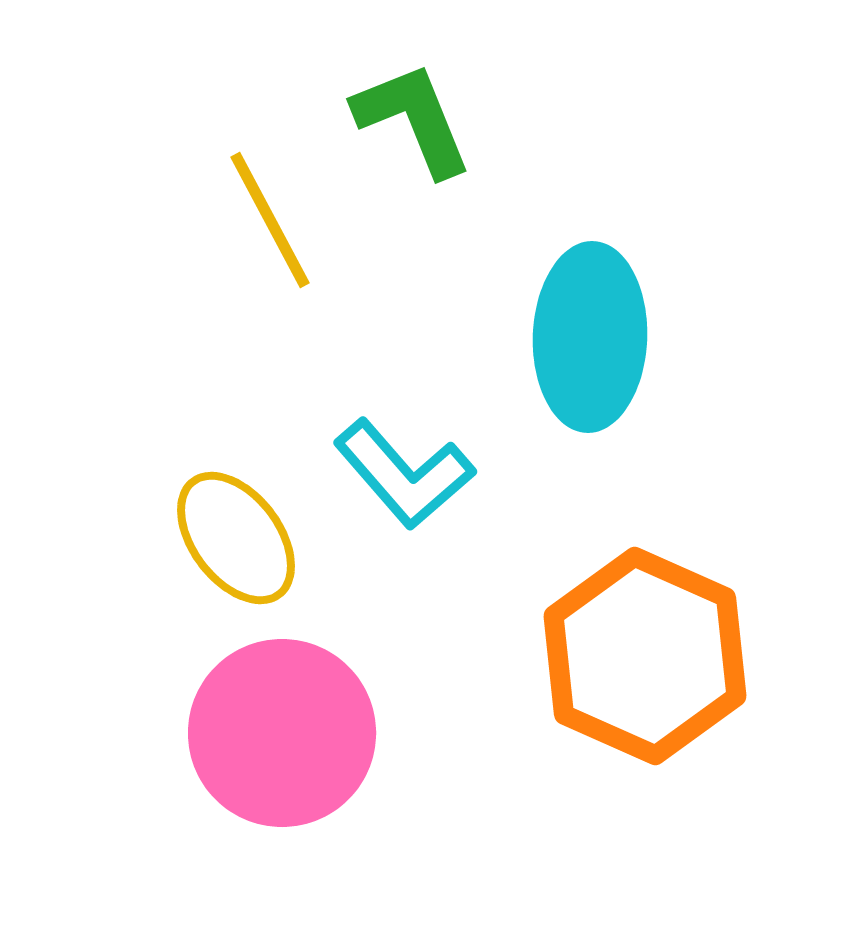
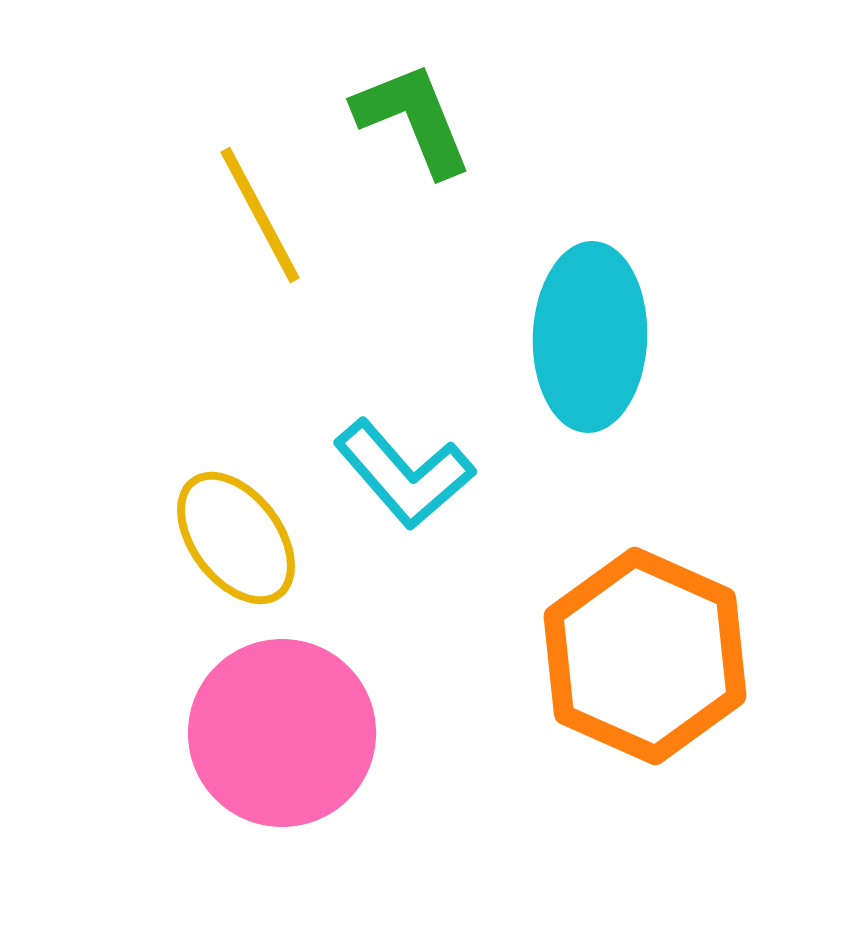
yellow line: moved 10 px left, 5 px up
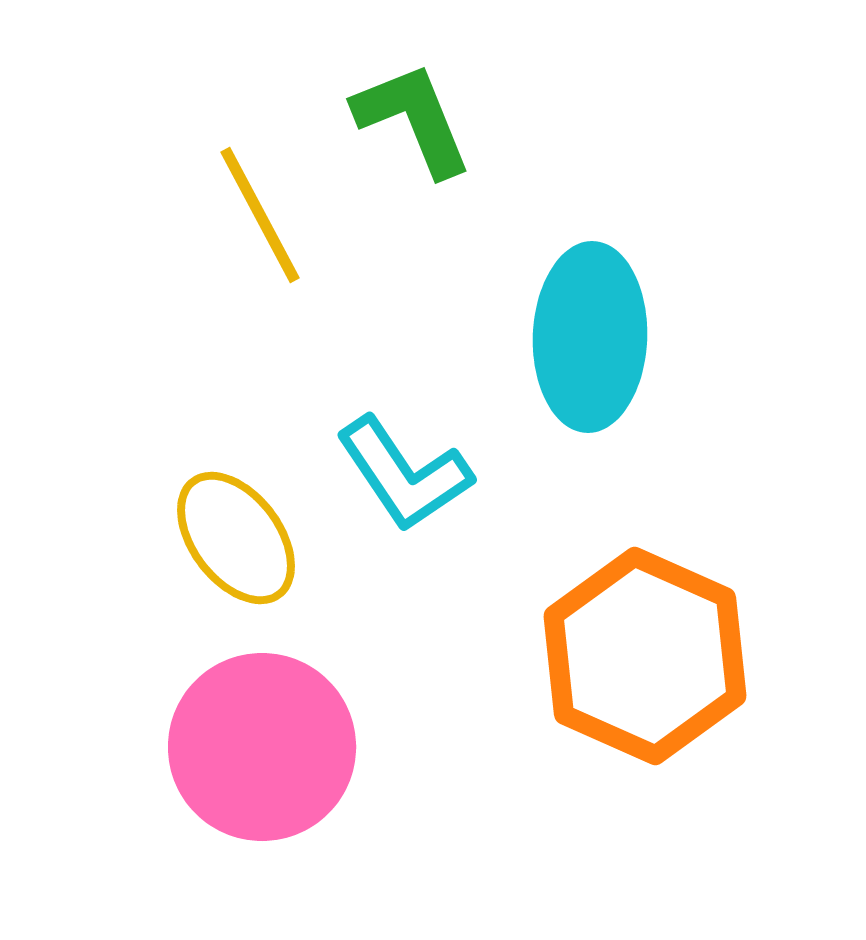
cyan L-shape: rotated 7 degrees clockwise
pink circle: moved 20 px left, 14 px down
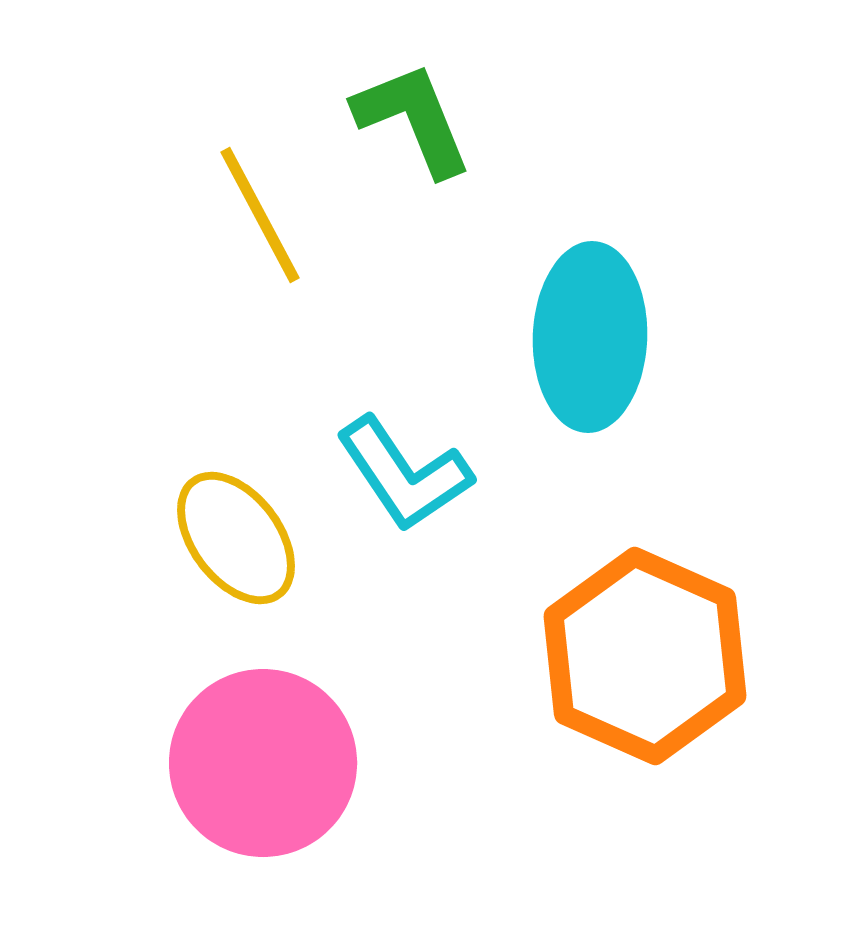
pink circle: moved 1 px right, 16 px down
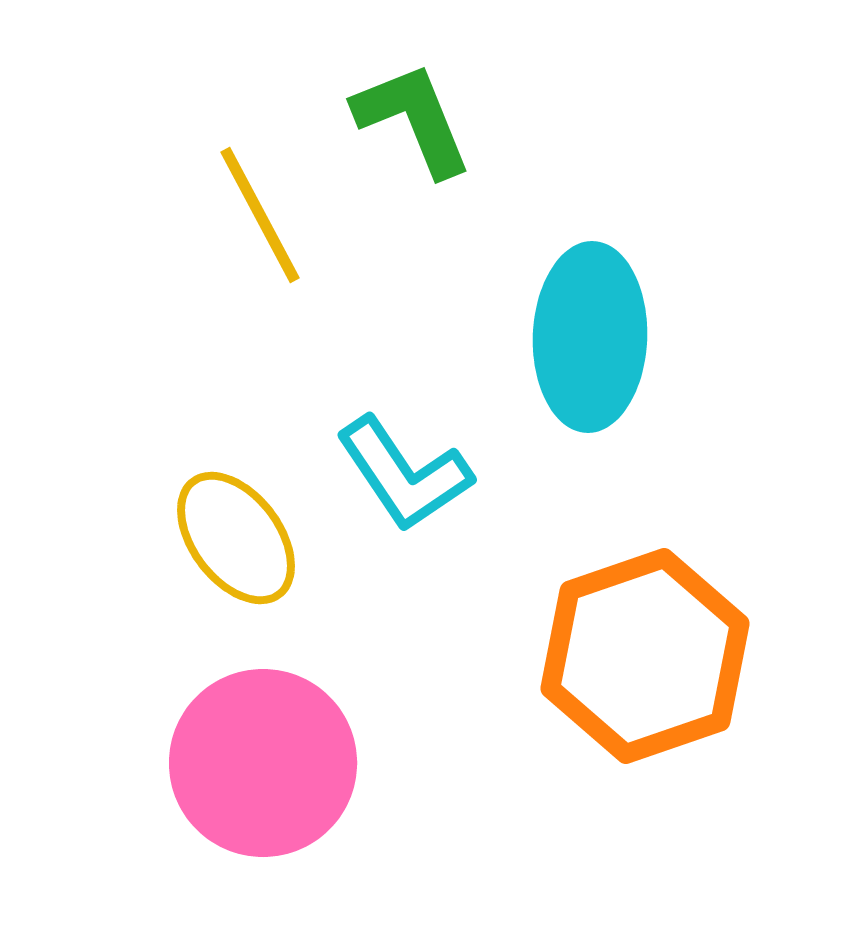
orange hexagon: rotated 17 degrees clockwise
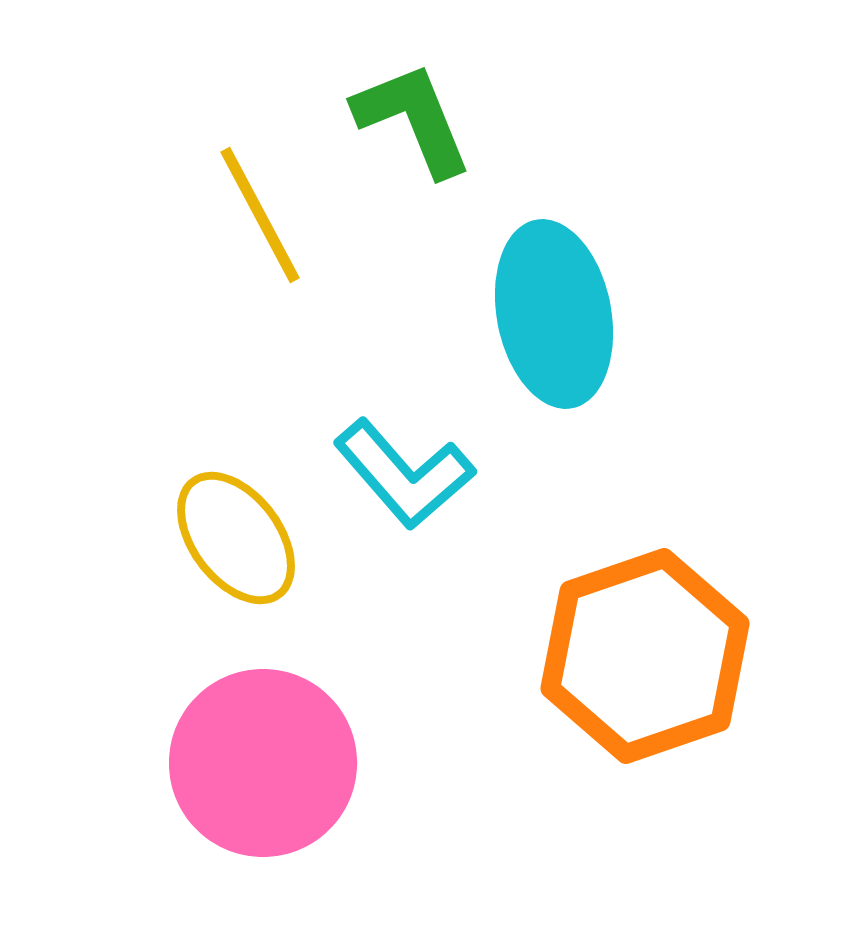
cyan ellipse: moved 36 px left, 23 px up; rotated 13 degrees counterclockwise
cyan L-shape: rotated 7 degrees counterclockwise
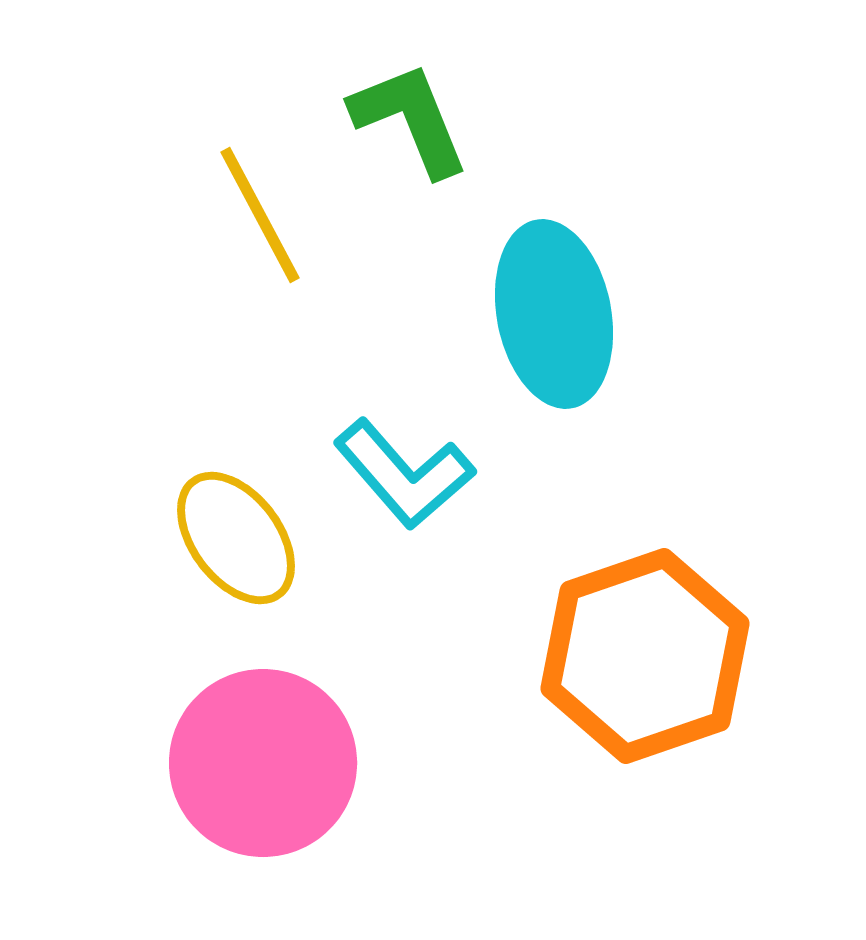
green L-shape: moved 3 px left
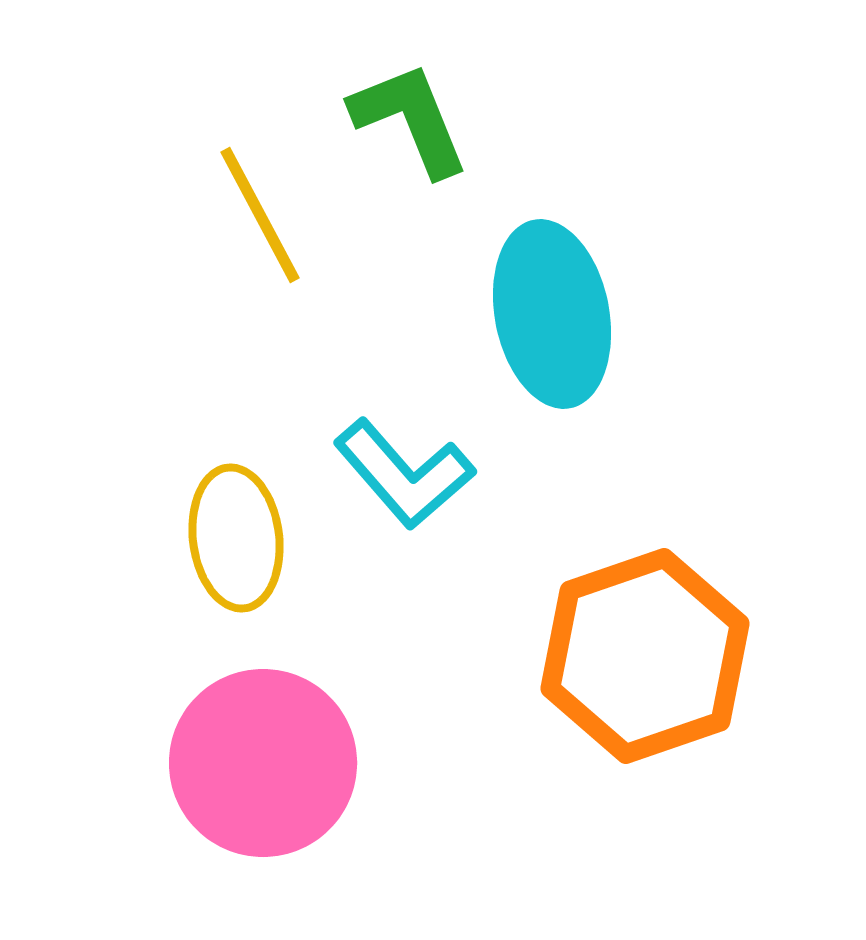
cyan ellipse: moved 2 px left
yellow ellipse: rotated 30 degrees clockwise
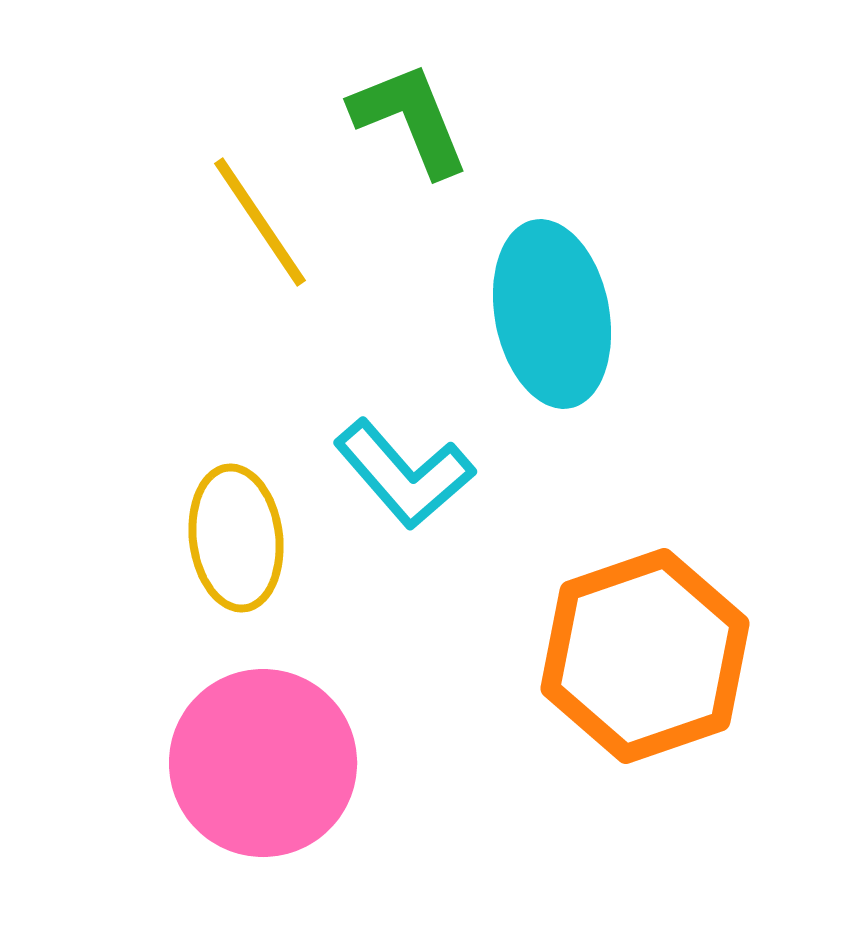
yellow line: moved 7 px down; rotated 6 degrees counterclockwise
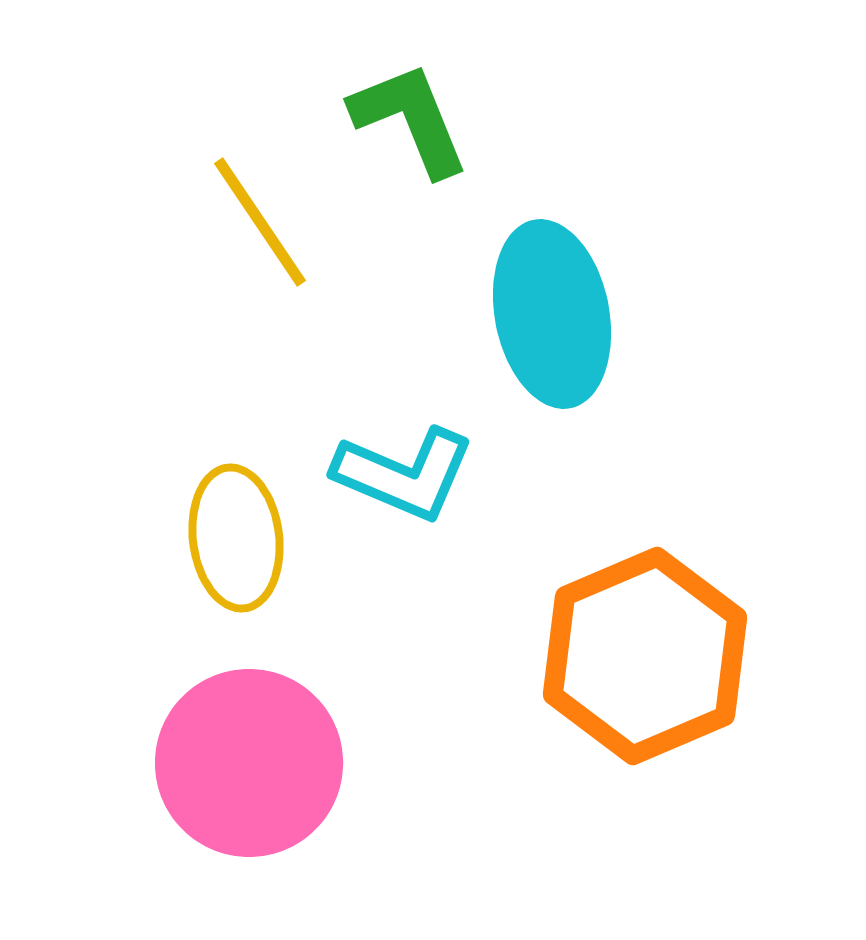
cyan L-shape: rotated 26 degrees counterclockwise
orange hexagon: rotated 4 degrees counterclockwise
pink circle: moved 14 px left
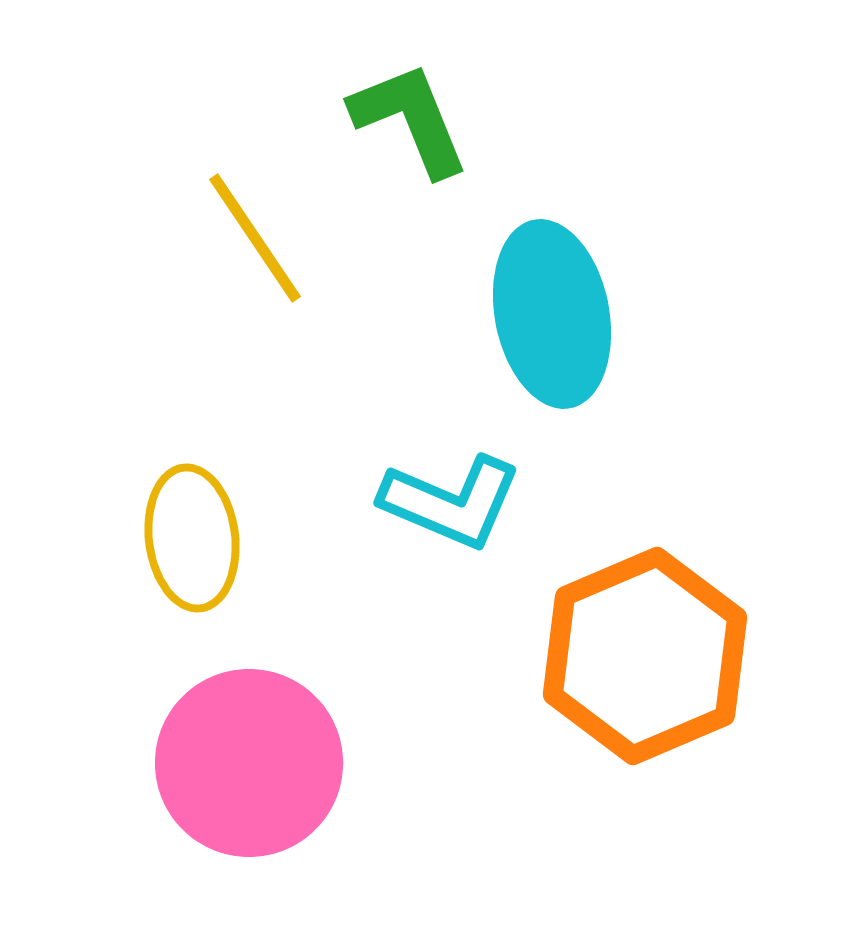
yellow line: moved 5 px left, 16 px down
cyan L-shape: moved 47 px right, 28 px down
yellow ellipse: moved 44 px left
